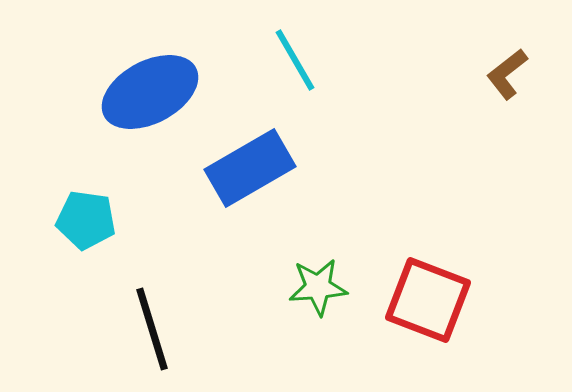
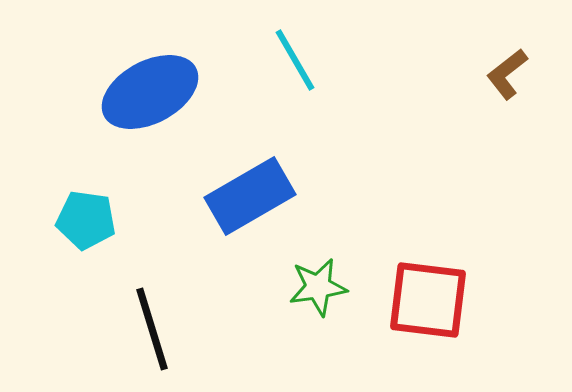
blue rectangle: moved 28 px down
green star: rotated 4 degrees counterclockwise
red square: rotated 14 degrees counterclockwise
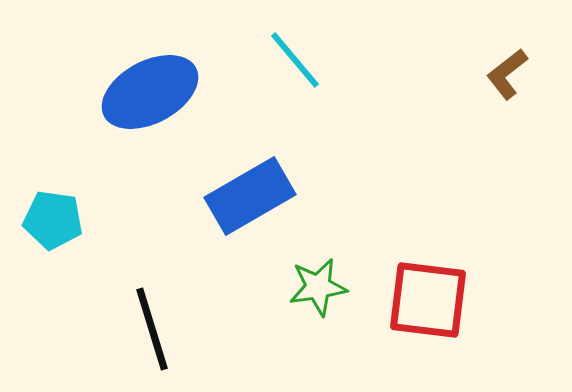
cyan line: rotated 10 degrees counterclockwise
cyan pentagon: moved 33 px left
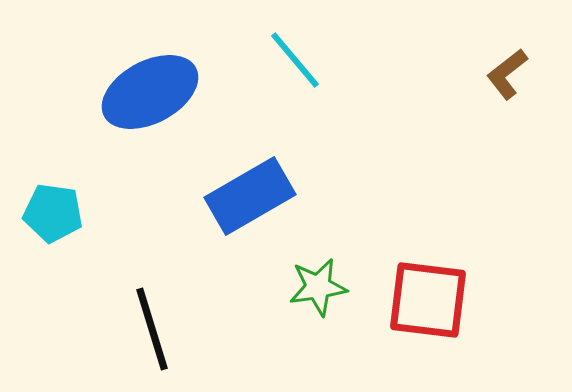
cyan pentagon: moved 7 px up
